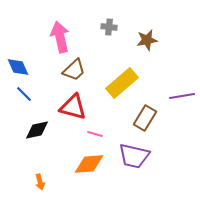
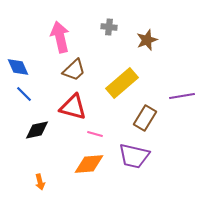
brown star: rotated 10 degrees counterclockwise
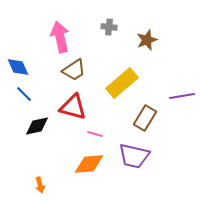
brown trapezoid: rotated 10 degrees clockwise
black diamond: moved 4 px up
orange arrow: moved 3 px down
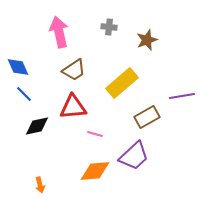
pink arrow: moved 1 px left, 5 px up
red triangle: rotated 20 degrees counterclockwise
brown rectangle: moved 2 px right, 1 px up; rotated 30 degrees clockwise
purple trapezoid: rotated 56 degrees counterclockwise
orange diamond: moved 6 px right, 7 px down
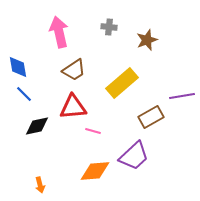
blue diamond: rotated 15 degrees clockwise
brown rectangle: moved 4 px right
pink line: moved 2 px left, 3 px up
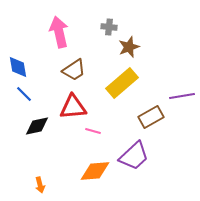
brown star: moved 18 px left, 7 px down
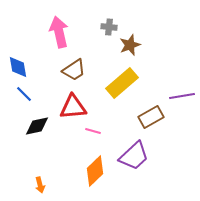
brown star: moved 1 px right, 2 px up
orange diamond: rotated 40 degrees counterclockwise
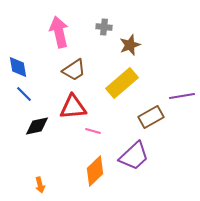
gray cross: moved 5 px left
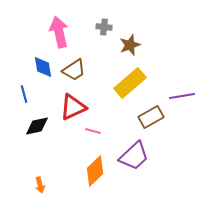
blue diamond: moved 25 px right
yellow rectangle: moved 8 px right
blue line: rotated 30 degrees clockwise
red triangle: rotated 20 degrees counterclockwise
